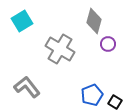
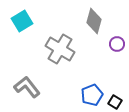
purple circle: moved 9 px right
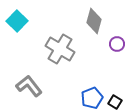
cyan square: moved 5 px left; rotated 15 degrees counterclockwise
gray L-shape: moved 2 px right, 1 px up
blue pentagon: moved 3 px down
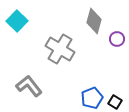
purple circle: moved 5 px up
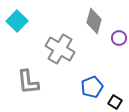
purple circle: moved 2 px right, 1 px up
gray L-shape: moved 1 px left, 4 px up; rotated 148 degrees counterclockwise
blue pentagon: moved 11 px up
